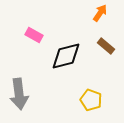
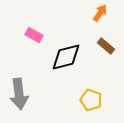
black diamond: moved 1 px down
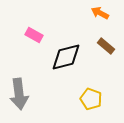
orange arrow: rotated 96 degrees counterclockwise
yellow pentagon: moved 1 px up
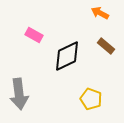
black diamond: moved 1 px right, 1 px up; rotated 12 degrees counterclockwise
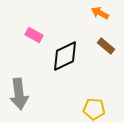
black diamond: moved 2 px left
yellow pentagon: moved 3 px right, 10 px down; rotated 15 degrees counterclockwise
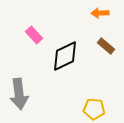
orange arrow: rotated 30 degrees counterclockwise
pink rectangle: rotated 18 degrees clockwise
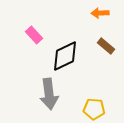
gray arrow: moved 30 px right
